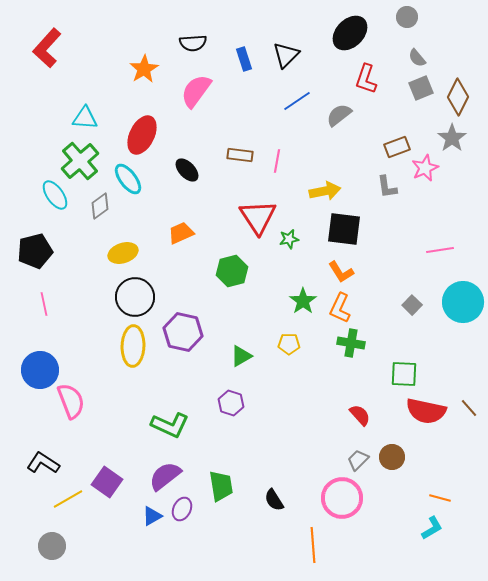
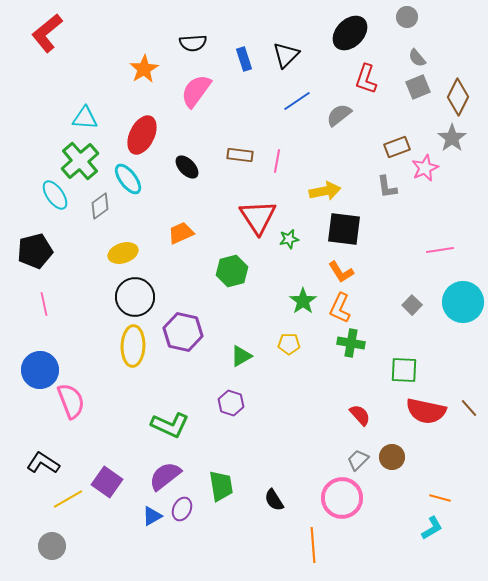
red L-shape at (47, 48): moved 15 px up; rotated 9 degrees clockwise
gray square at (421, 88): moved 3 px left, 1 px up
black ellipse at (187, 170): moved 3 px up
green square at (404, 374): moved 4 px up
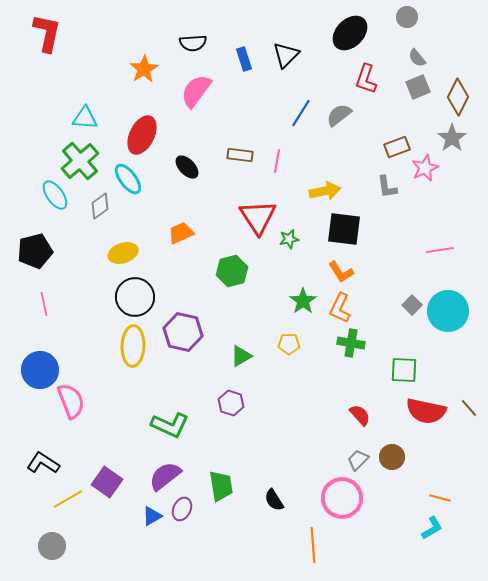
red L-shape at (47, 33): rotated 141 degrees clockwise
blue line at (297, 101): moved 4 px right, 12 px down; rotated 24 degrees counterclockwise
cyan circle at (463, 302): moved 15 px left, 9 px down
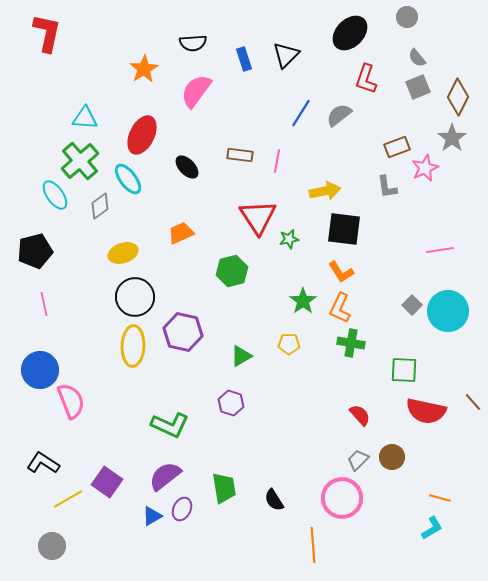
brown line at (469, 408): moved 4 px right, 6 px up
green trapezoid at (221, 486): moved 3 px right, 2 px down
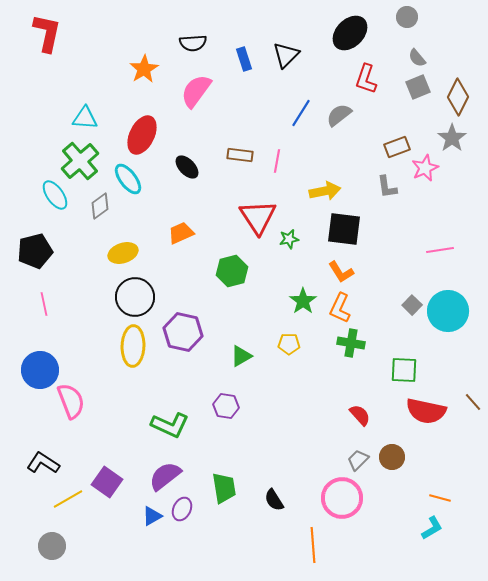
purple hexagon at (231, 403): moved 5 px left, 3 px down; rotated 10 degrees counterclockwise
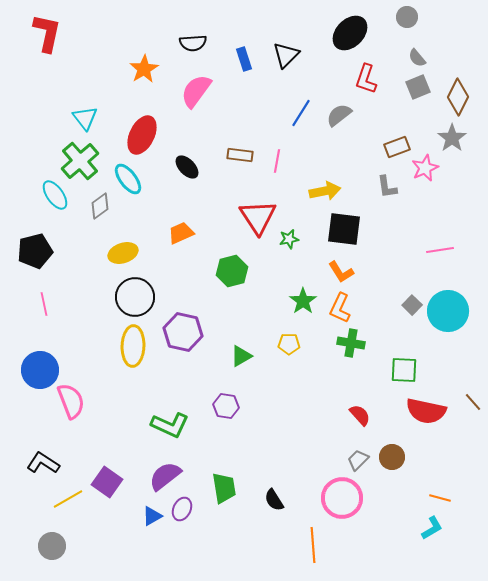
cyan triangle at (85, 118): rotated 48 degrees clockwise
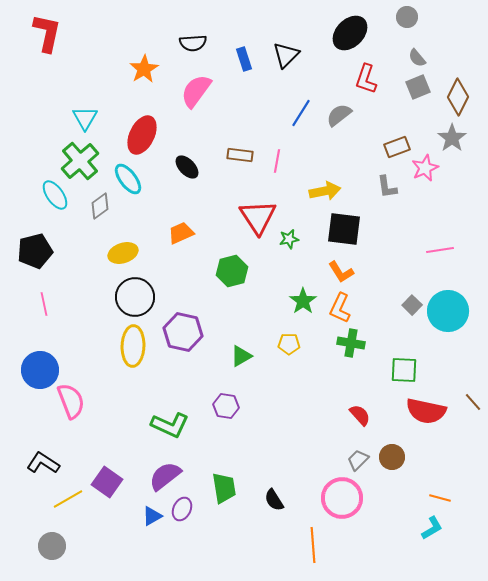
cyan triangle at (85, 118): rotated 8 degrees clockwise
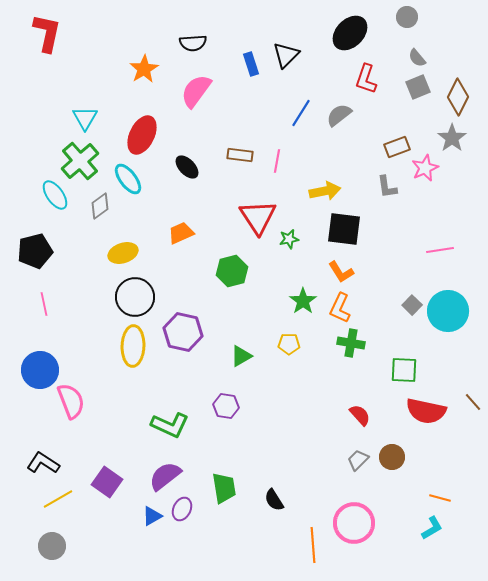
blue rectangle at (244, 59): moved 7 px right, 5 px down
pink circle at (342, 498): moved 12 px right, 25 px down
yellow line at (68, 499): moved 10 px left
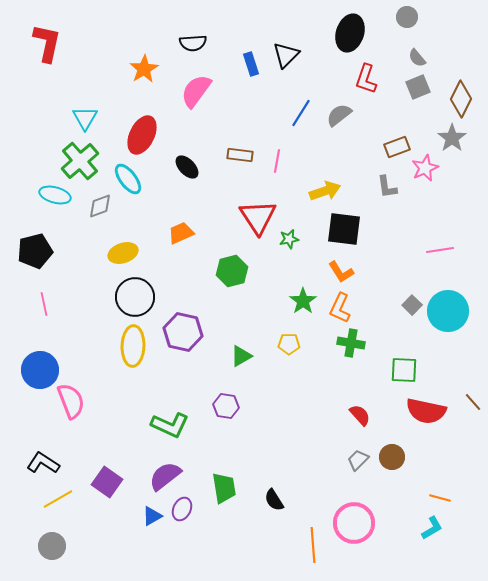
red L-shape at (47, 33): moved 10 px down
black ellipse at (350, 33): rotated 27 degrees counterclockwise
brown diamond at (458, 97): moved 3 px right, 2 px down
yellow arrow at (325, 191): rotated 8 degrees counterclockwise
cyan ellipse at (55, 195): rotated 40 degrees counterclockwise
gray diamond at (100, 206): rotated 16 degrees clockwise
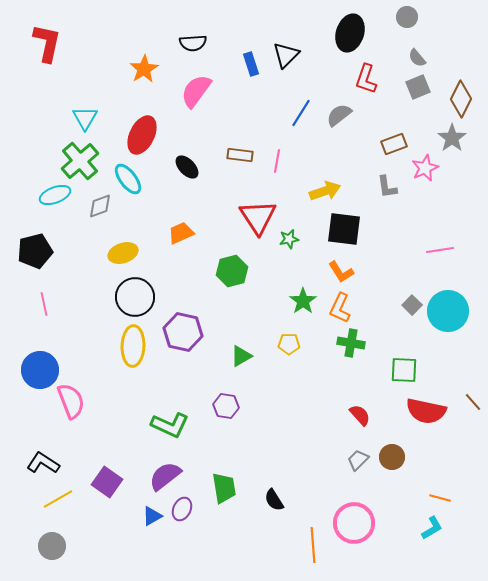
brown rectangle at (397, 147): moved 3 px left, 3 px up
cyan ellipse at (55, 195): rotated 36 degrees counterclockwise
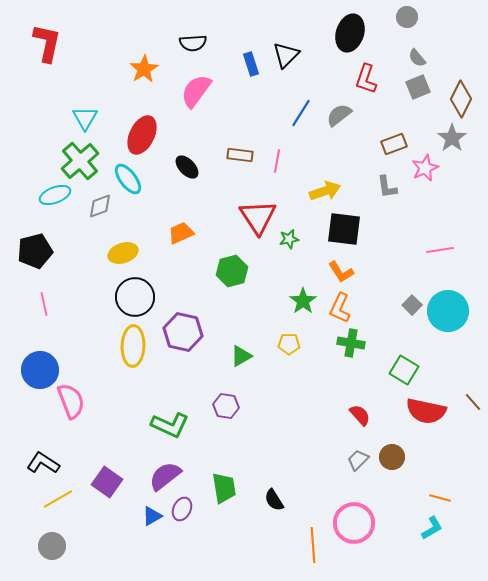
green square at (404, 370): rotated 28 degrees clockwise
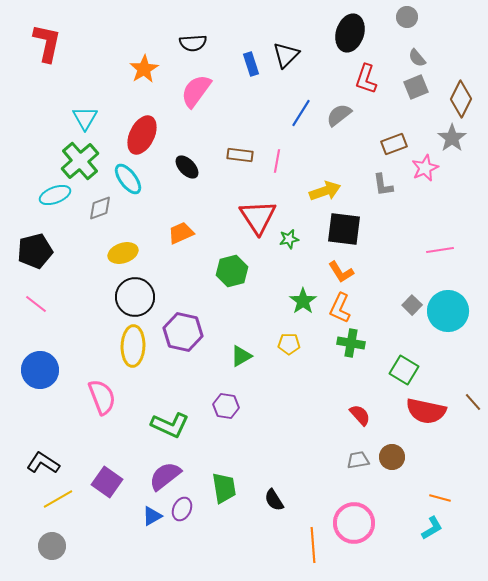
gray square at (418, 87): moved 2 px left
gray L-shape at (387, 187): moved 4 px left, 2 px up
gray diamond at (100, 206): moved 2 px down
pink line at (44, 304): moved 8 px left; rotated 40 degrees counterclockwise
pink semicircle at (71, 401): moved 31 px right, 4 px up
gray trapezoid at (358, 460): rotated 35 degrees clockwise
